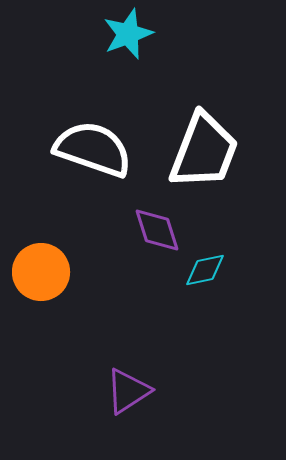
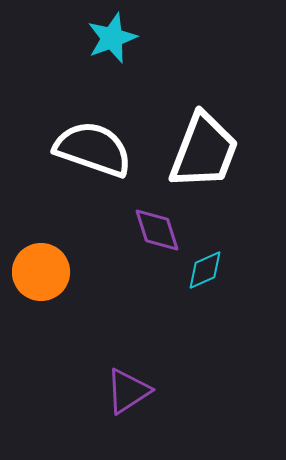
cyan star: moved 16 px left, 4 px down
cyan diamond: rotated 12 degrees counterclockwise
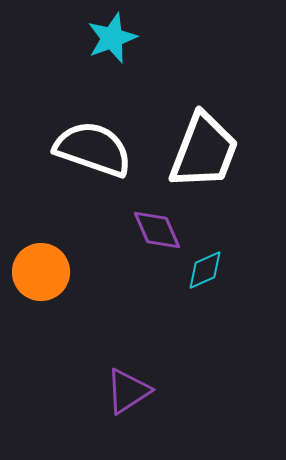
purple diamond: rotated 6 degrees counterclockwise
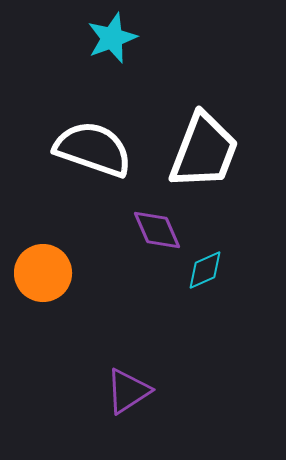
orange circle: moved 2 px right, 1 px down
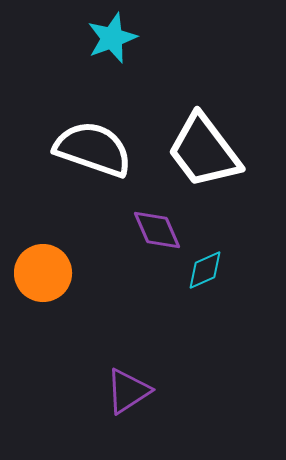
white trapezoid: rotated 122 degrees clockwise
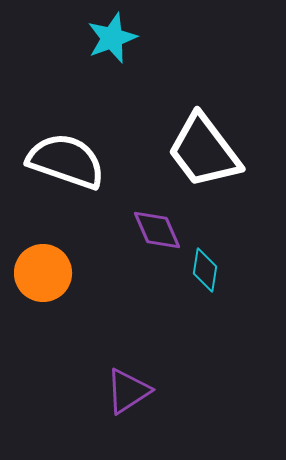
white semicircle: moved 27 px left, 12 px down
cyan diamond: rotated 57 degrees counterclockwise
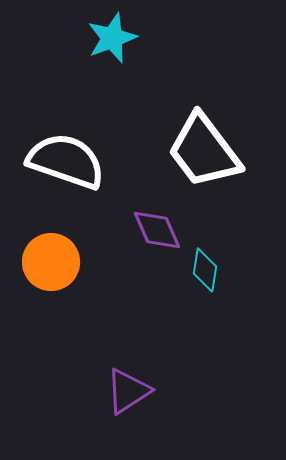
orange circle: moved 8 px right, 11 px up
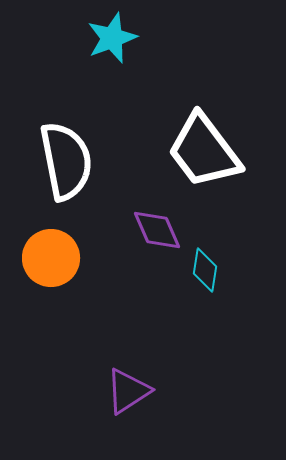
white semicircle: rotated 60 degrees clockwise
orange circle: moved 4 px up
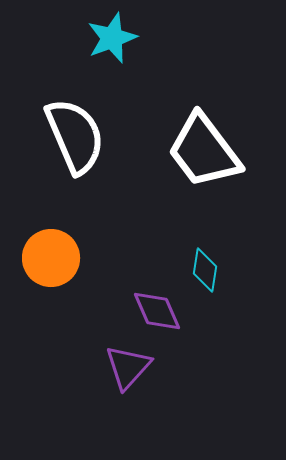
white semicircle: moved 9 px right, 25 px up; rotated 12 degrees counterclockwise
purple diamond: moved 81 px down
purple triangle: moved 24 px up; rotated 15 degrees counterclockwise
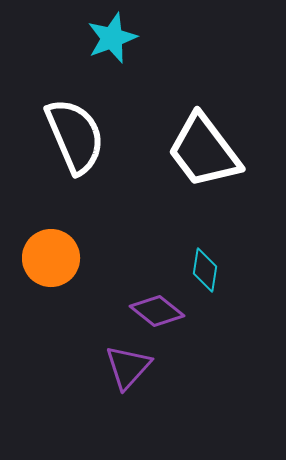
purple diamond: rotated 28 degrees counterclockwise
